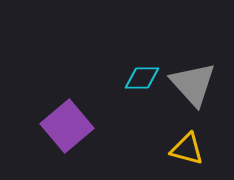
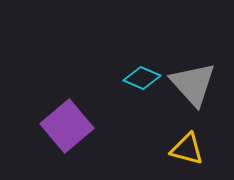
cyan diamond: rotated 24 degrees clockwise
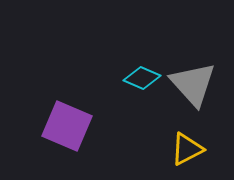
purple square: rotated 27 degrees counterclockwise
yellow triangle: rotated 42 degrees counterclockwise
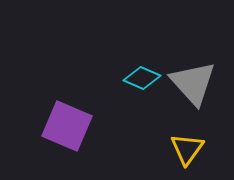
gray triangle: moved 1 px up
yellow triangle: rotated 27 degrees counterclockwise
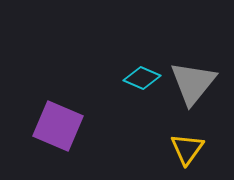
gray triangle: rotated 21 degrees clockwise
purple square: moved 9 px left
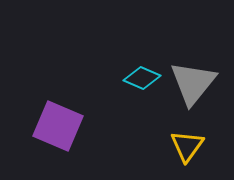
yellow triangle: moved 3 px up
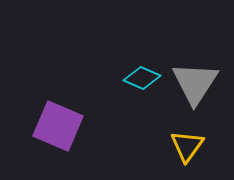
gray triangle: moved 2 px right; rotated 6 degrees counterclockwise
